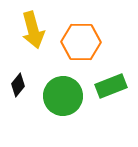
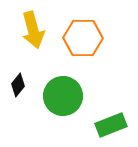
orange hexagon: moved 2 px right, 4 px up
green rectangle: moved 39 px down
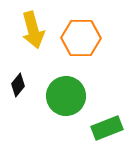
orange hexagon: moved 2 px left
green circle: moved 3 px right
green rectangle: moved 4 px left, 3 px down
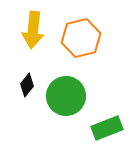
yellow arrow: rotated 21 degrees clockwise
orange hexagon: rotated 15 degrees counterclockwise
black diamond: moved 9 px right
